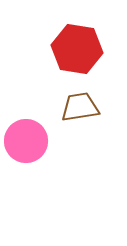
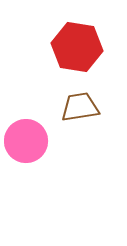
red hexagon: moved 2 px up
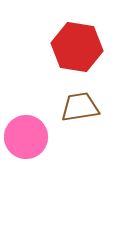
pink circle: moved 4 px up
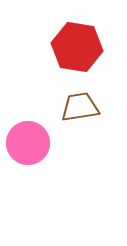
pink circle: moved 2 px right, 6 px down
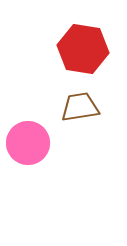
red hexagon: moved 6 px right, 2 px down
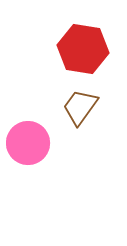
brown trapezoid: rotated 45 degrees counterclockwise
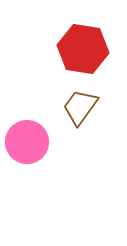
pink circle: moved 1 px left, 1 px up
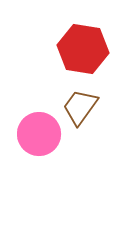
pink circle: moved 12 px right, 8 px up
